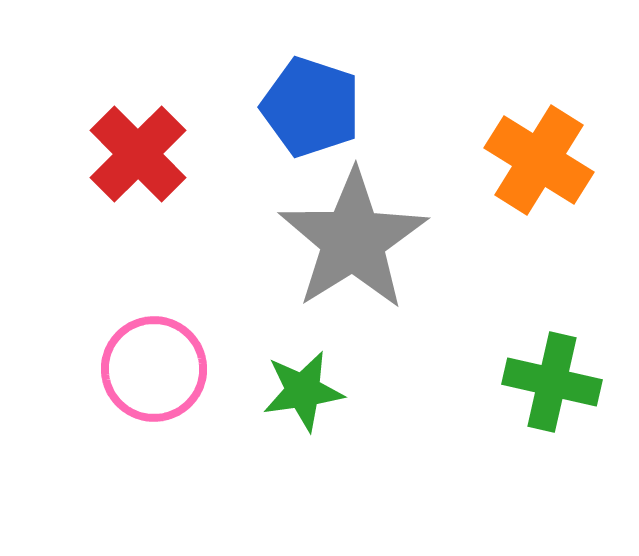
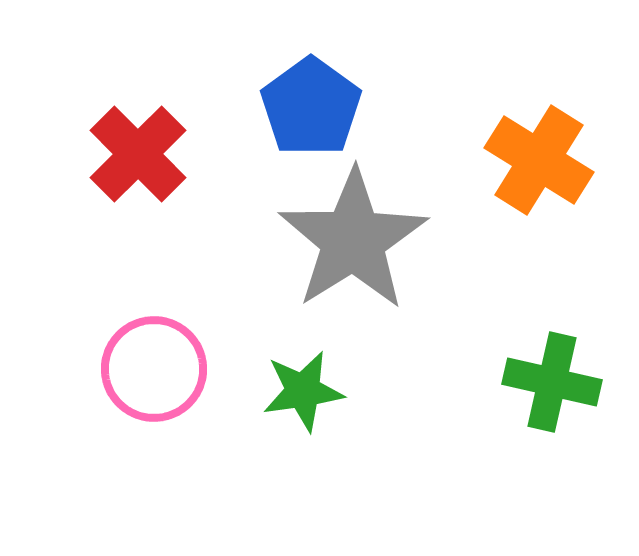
blue pentagon: rotated 18 degrees clockwise
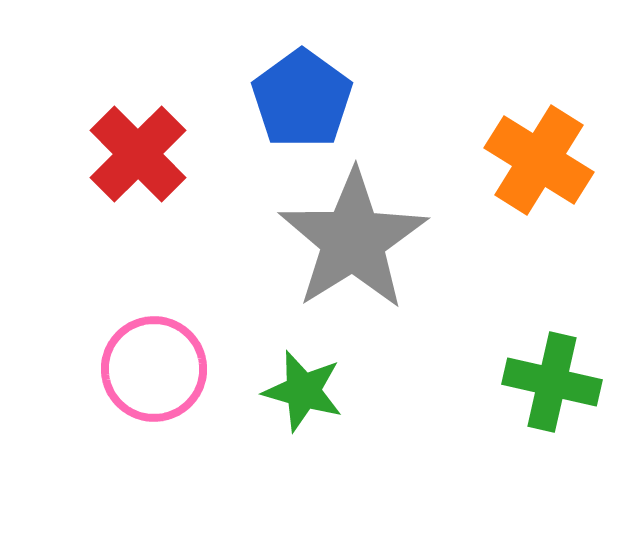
blue pentagon: moved 9 px left, 8 px up
green star: rotated 24 degrees clockwise
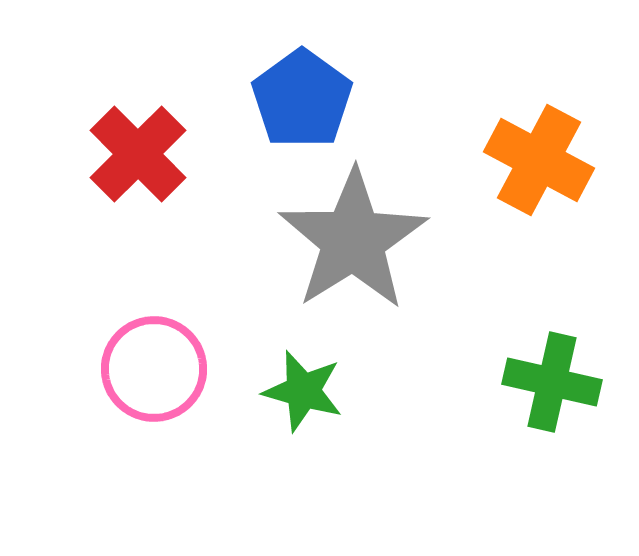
orange cross: rotated 4 degrees counterclockwise
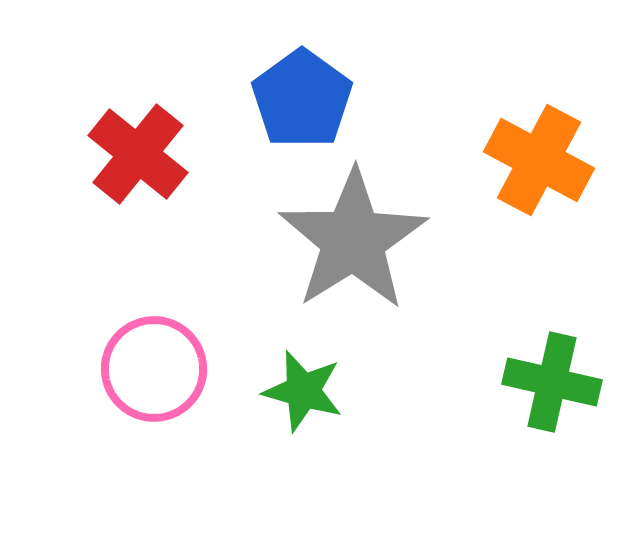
red cross: rotated 6 degrees counterclockwise
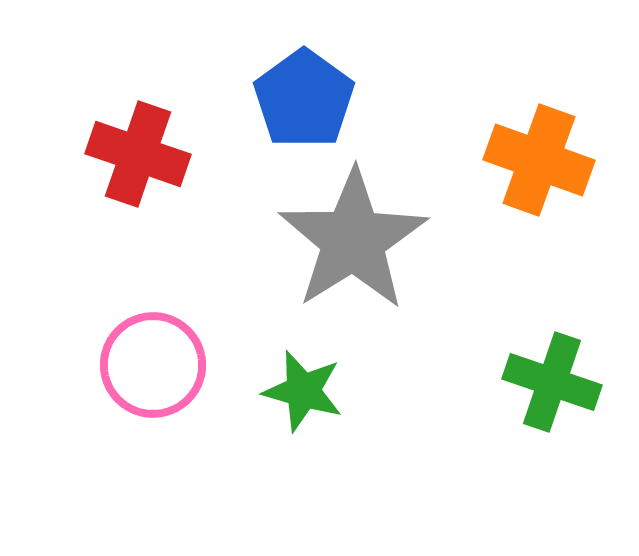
blue pentagon: moved 2 px right
red cross: rotated 20 degrees counterclockwise
orange cross: rotated 8 degrees counterclockwise
pink circle: moved 1 px left, 4 px up
green cross: rotated 6 degrees clockwise
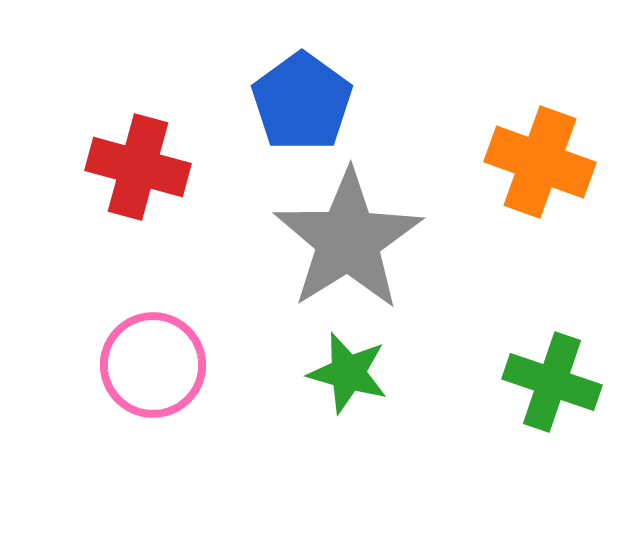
blue pentagon: moved 2 px left, 3 px down
red cross: moved 13 px down; rotated 4 degrees counterclockwise
orange cross: moved 1 px right, 2 px down
gray star: moved 5 px left
green star: moved 45 px right, 18 px up
